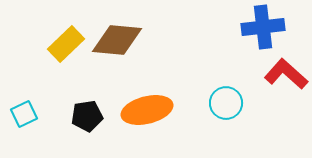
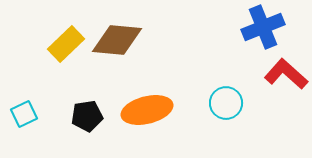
blue cross: rotated 15 degrees counterclockwise
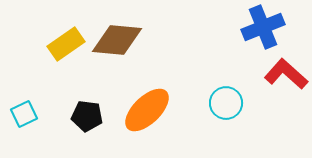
yellow rectangle: rotated 9 degrees clockwise
orange ellipse: rotated 30 degrees counterclockwise
black pentagon: rotated 16 degrees clockwise
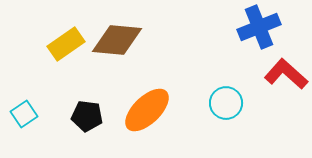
blue cross: moved 4 px left
cyan square: rotated 8 degrees counterclockwise
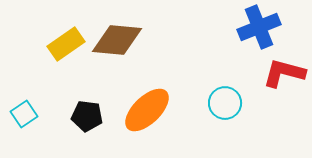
red L-shape: moved 2 px left, 1 px up; rotated 27 degrees counterclockwise
cyan circle: moved 1 px left
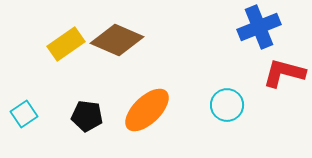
brown diamond: rotated 18 degrees clockwise
cyan circle: moved 2 px right, 2 px down
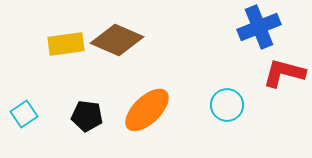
yellow rectangle: rotated 27 degrees clockwise
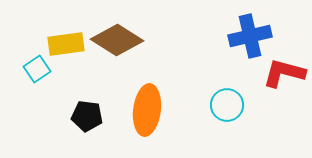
blue cross: moved 9 px left, 9 px down; rotated 9 degrees clockwise
brown diamond: rotated 9 degrees clockwise
orange ellipse: rotated 39 degrees counterclockwise
cyan square: moved 13 px right, 45 px up
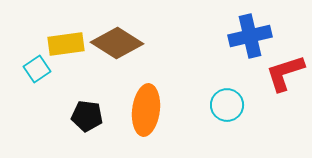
brown diamond: moved 3 px down
red L-shape: moved 1 px right; rotated 33 degrees counterclockwise
orange ellipse: moved 1 px left
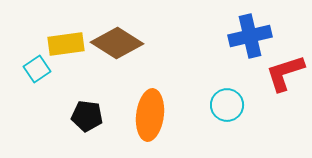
orange ellipse: moved 4 px right, 5 px down
